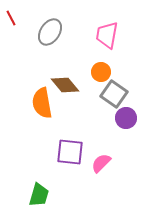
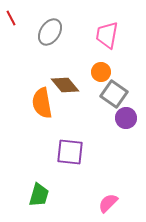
pink semicircle: moved 7 px right, 40 px down
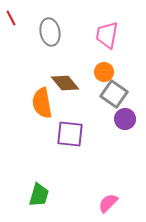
gray ellipse: rotated 44 degrees counterclockwise
orange circle: moved 3 px right
brown diamond: moved 2 px up
purple circle: moved 1 px left, 1 px down
purple square: moved 18 px up
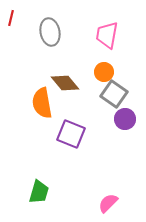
red line: rotated 42 degrees clockwise
purple square: moved 1 px right; rotated 16 degrees clockwise
green trapezoid: moved 3 px up
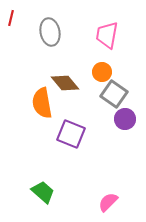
orange circle: moved 2 px left
green trapezoid: moved 4 px right; rotated 65 degrees counterclockwise
pink semicircle: moved 1 px up
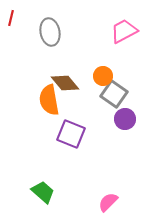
pink trapezoid: moved 17 px right, 4 px up; rotated 52 degrees clockwise
orange circle: moved 1 px right, 4 px down
orange semicircle: moved 7 px right, 3 px up
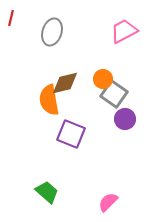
gray ellipse: moved 2 px right; rotated 28 degrees clockwise
orange circle: moved 3 px down
brown diamond: rotated 64 degrees counterclockwise
green trapezoid: moved 4 px right
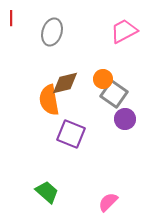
red line: rotated 14 degrees counterclockwise
